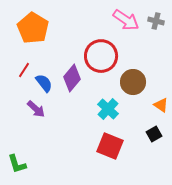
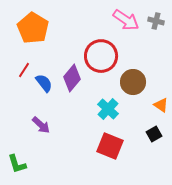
purple arrow: moved 5 px right, 16 px down
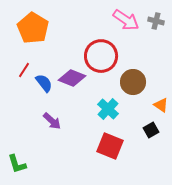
purple diamond: rotated 72 degrees clockwise
purple arrow: moved 11 px right, 4 px up
black square: moved 3 px left, 4 px up
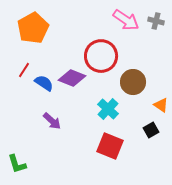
orange pentagon: rotated 12 degrees clockwise
blue semicircle: rotated 18 degrees counterclockwise
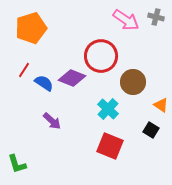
gray cross: moved 4 px up
orange pentagon: moved 2 px left; rotated 12 degrees clockwise
black square: rotated 28 degrees counterclockwise
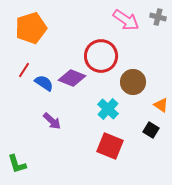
gray cross: moved 2 px right
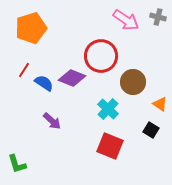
orange triangle: moved 1 px left, 1 px up
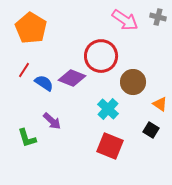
pink arrow: moved 1 px left
orange pentagon: rotated 24 degrees counterclockwise
green L-shape: moved 10 px right, 26 px up
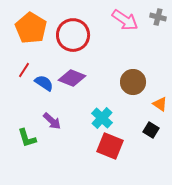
red circle: moved 28 px left, 21 px up
cyan cross: moved 6 px left, 9 px down
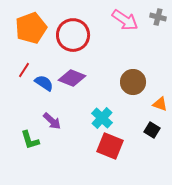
orange pentagon: rotated 20 degrees clockwise
orange triangle: rotated 14 degrees counterclockwise
black square: moved 1 px right
green L-shape: moved 3 px right, 2 px down
